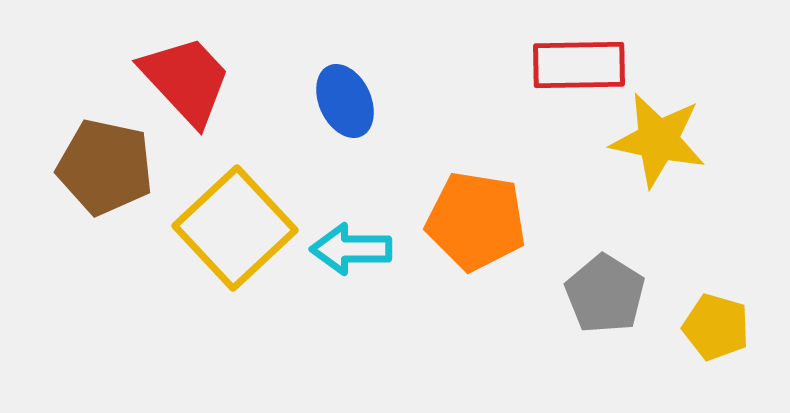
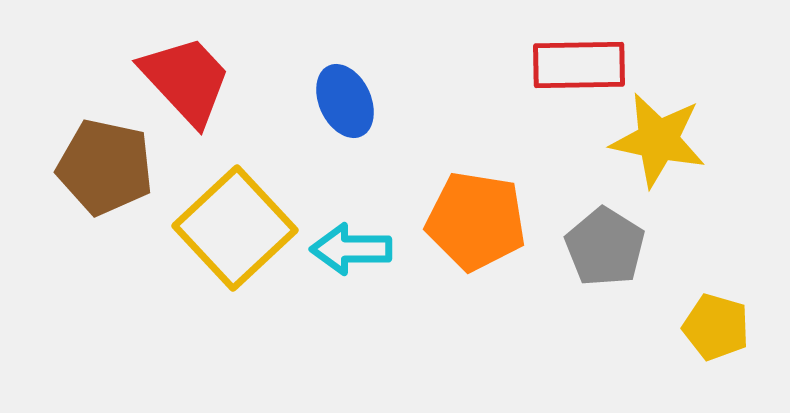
gray pentagon: moved 47 px up
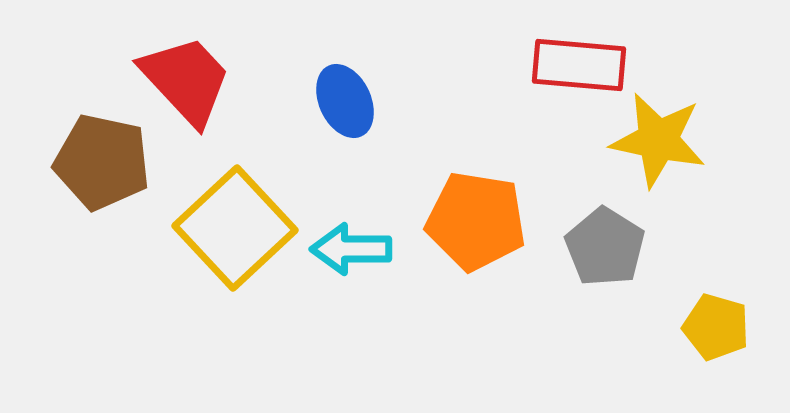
red rectangle: rotated 6 degrees clockwise
brown pentagon: moved 3 px left, 5 px up
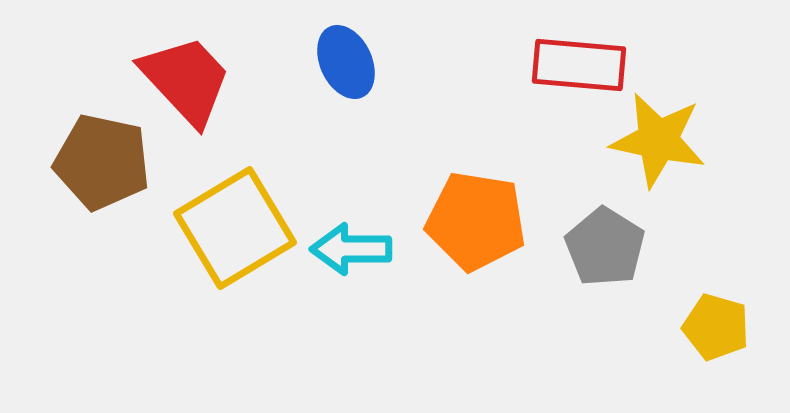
blue ellipse: moved 1 px right, 39 px up
yellow square: rotated 12 degrees clockwise
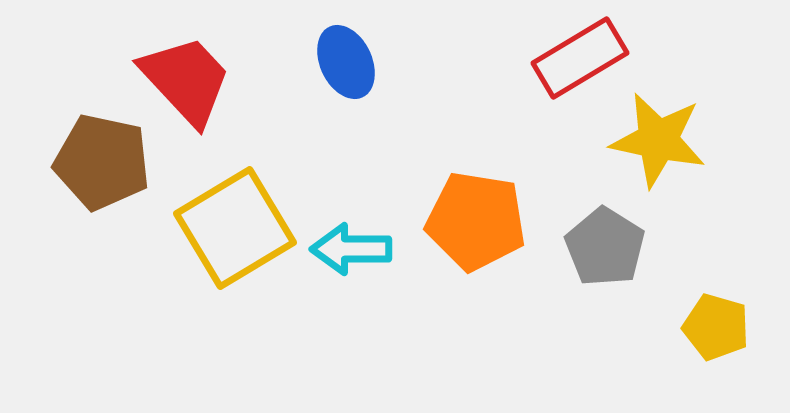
red rectangle: moved 1 px right, 7 px up; rotated 36 degrees counterclockwise
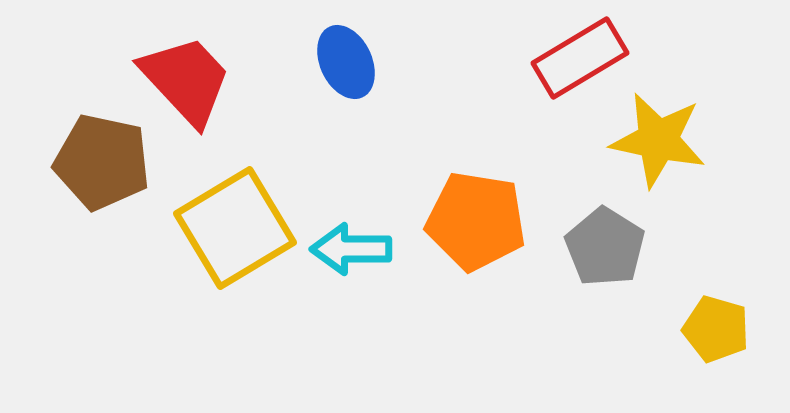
yellow pentagon: moved 2 px down
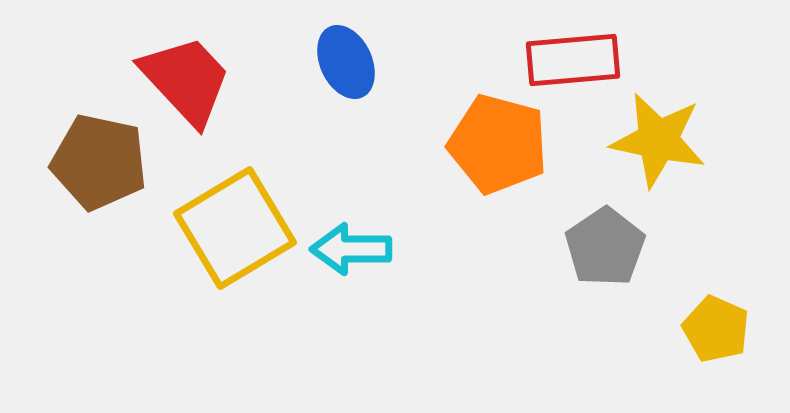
red rectangle: moved 7 px left, 2 px down; rotated 26 degrees clockwise
brown pentagon: moved 3 px left
orange pentagon: moved 22 px right, 77 px up; rotated 6 degrees clockwise
gray pentagon: rotated 6 degrees clockwise
yellow pentagon: rotated 8 degrees clockwise
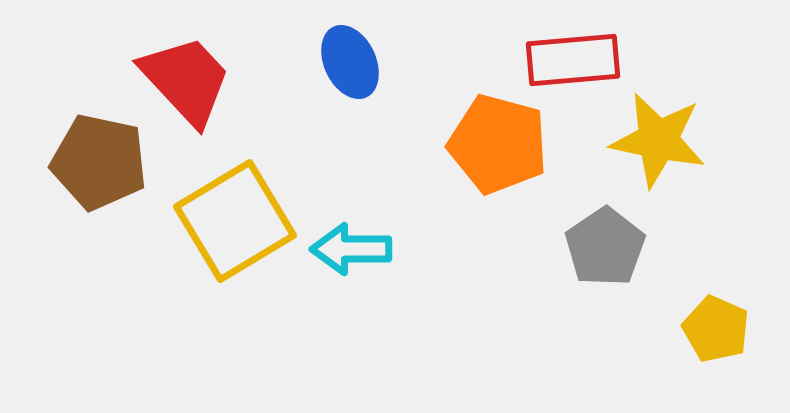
blue ellipse: moved 4 px right
yellow square: moved 7 px up
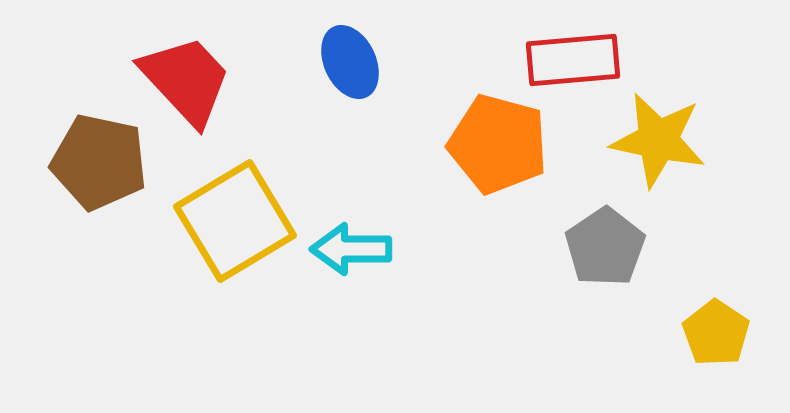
yellow pentagon: moved 4 px down; rotated 10 degrees clockwise
